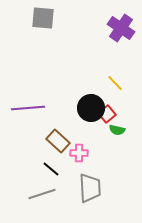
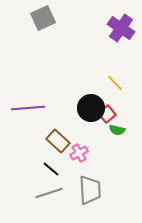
gray square: rotated 30 degrees counterclockwise
pink cross: rotated 30 degrees counterclockwise
gray trapezoid: moved 2 px down
gray line: moved 7 px right, 1 px up
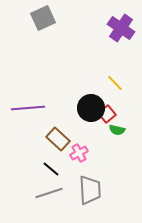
brown rectangle: moved 2 px up
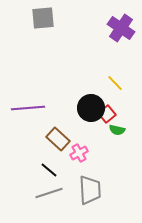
gray square: rotated 20 degrees clockwise
black line: moved 2 px left, 1 px down
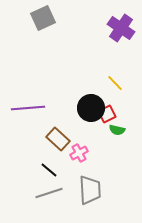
gray square: rotated 20 degrees counterclockwise
red square: rotated 12 degrees clockwise
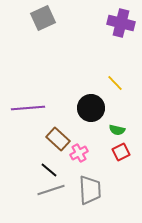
purple cross: moved 5 px up; rotated 20 degrees counterclockwise
red square: moved 14 px right, 38 px down
gray line: moved 2 px right, 3 px up
